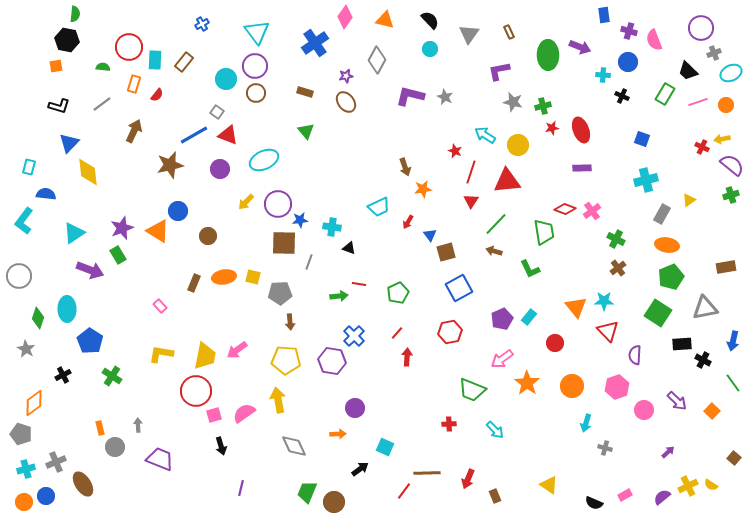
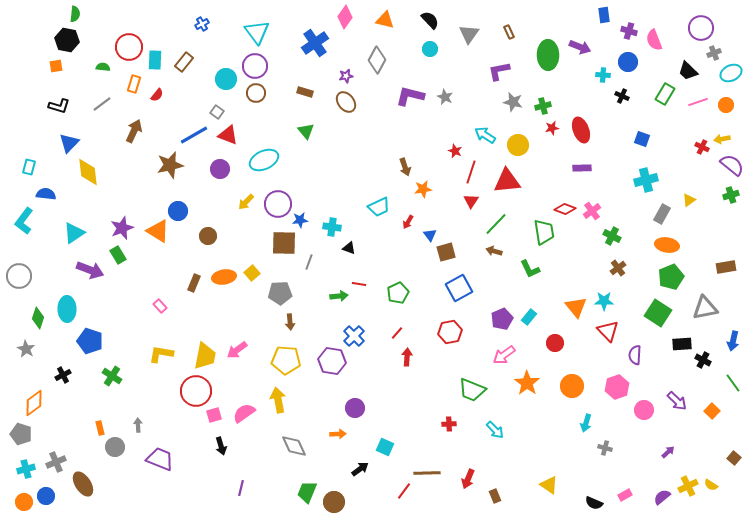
green cross at (616, 239): moved 4 px left, 3 px up
yellow square at (253, 277): moved 1 px left, 4 px up; rotated 35 degrees clockwise
blue pentagon at (90, 341): rotated 15 degrees counterclockwise
pink arrow at (502, 359): moved 2 px right, 4 px up
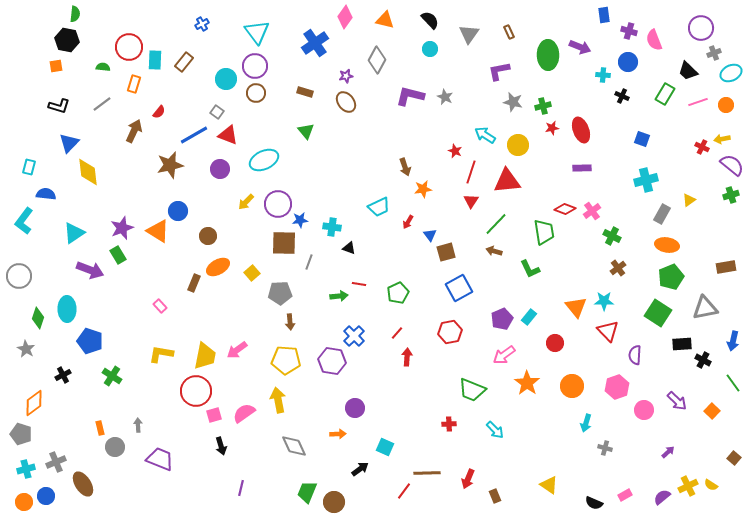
red semicircle at (157, 95): moved 2 px right, 17 px down
orange ellipse at (224, 277): moved 6 px left, 10 px up; rotated 20 degrees counterclockwise
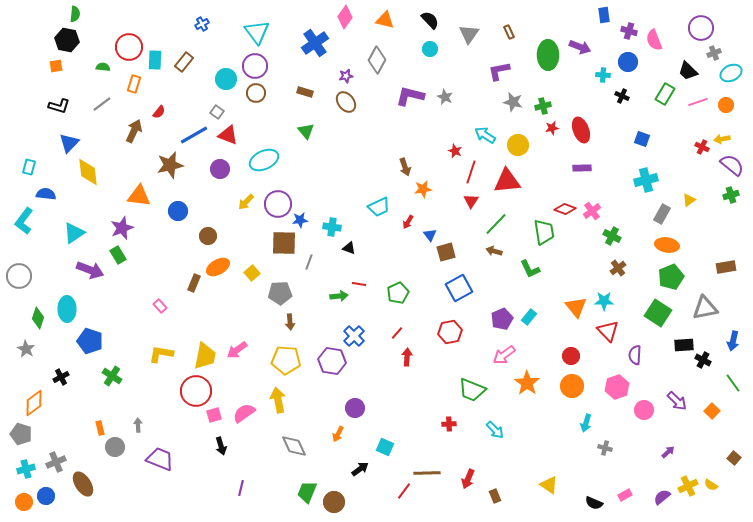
orange triangle at (158, 231): moved 19 px left, 35 px up; rotated 25 degrees counterclockwise
red circle at (555, 343): moved 16 px right, 13 px down
black rectangle at (682, 344): moved 2 px right, 1 px down
black cross at (63, 375): moved 2 px left, 2 px down
orange arrow at (338, 434): rotated 119 degrees clockwise
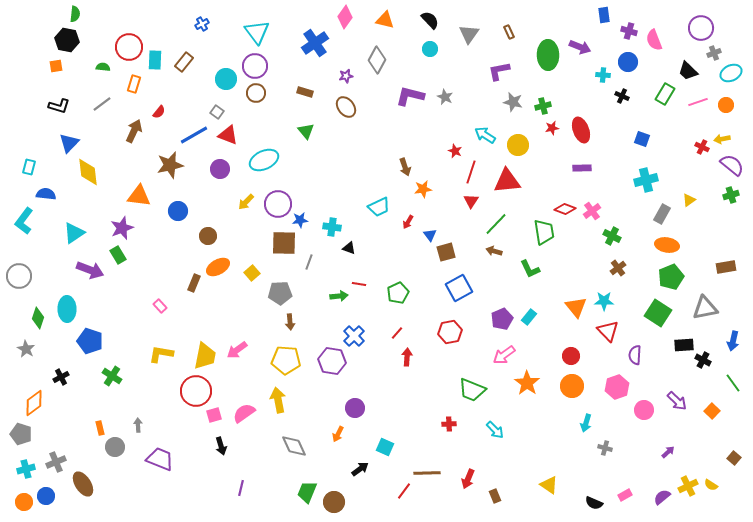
brown ellipse at (346, 102): moved 5 px down
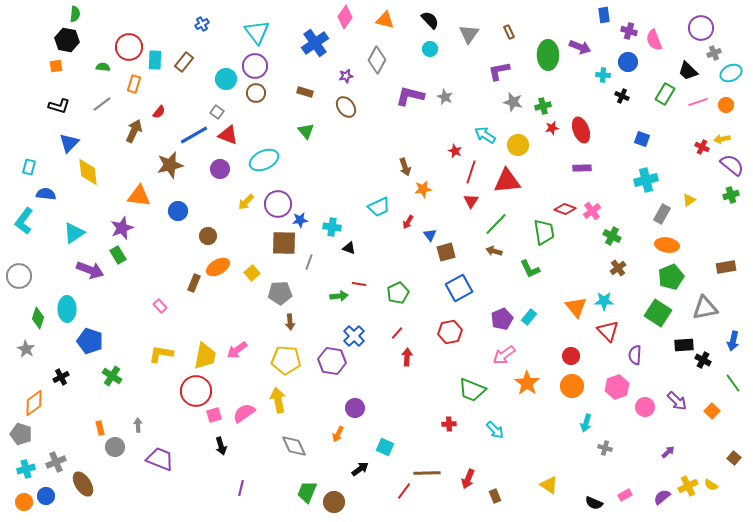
pink circle at (644, 410): moved 1 px right, 3 px up
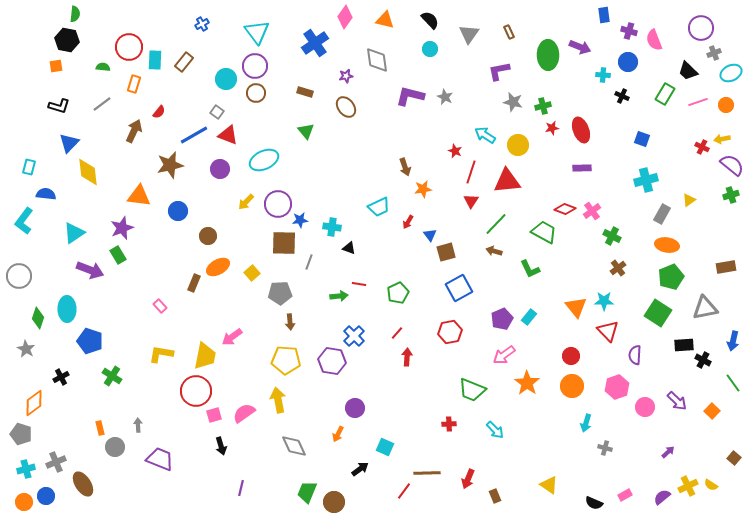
gray diamond at (377, 60): rotated 36 degrees counterclockwise
green trapezoid at (544, 232): rotated 52 degrees counterclockwise
pink arrow at (237, 350): moved 5 px left, 13 px up
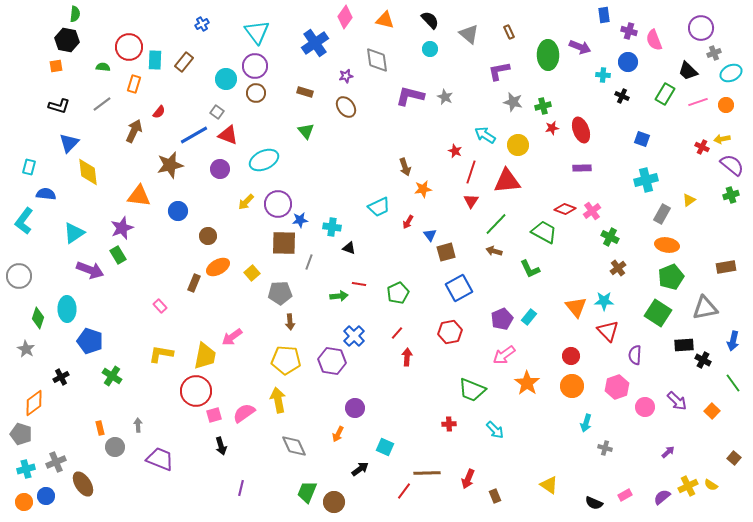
gray triangle at (469, 34): rotated 25 degrees counterclockwise
green cross at (612, 236): moved 2 px left, 1 px down
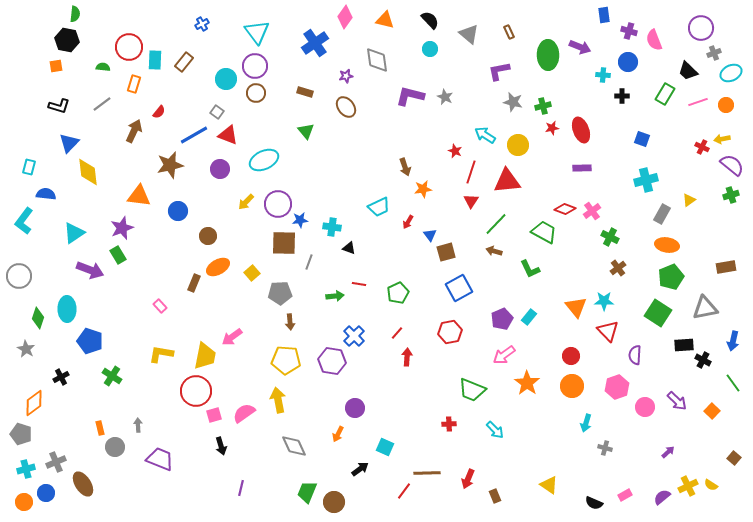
black cross at (622, 96): rotated 24 degrees counterclockwise
green arrow at (339, 296): moved 4 px left
blue circle at (46, 496): moved 3 px up
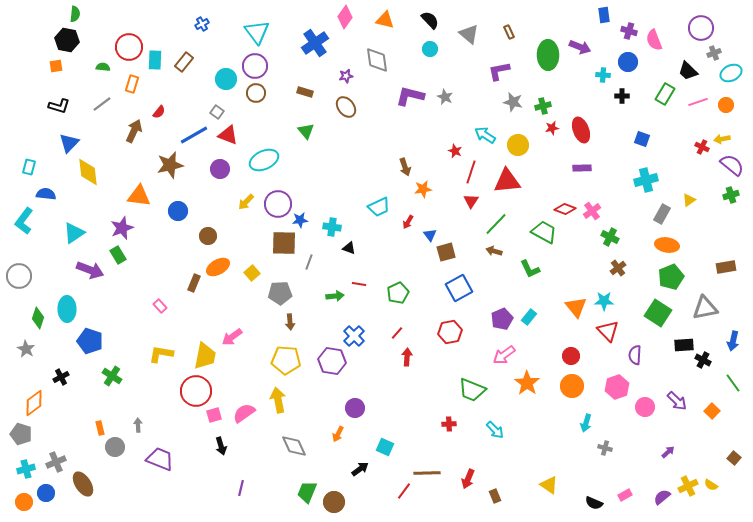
orange rectangle at (134, 84): moved 2 px left
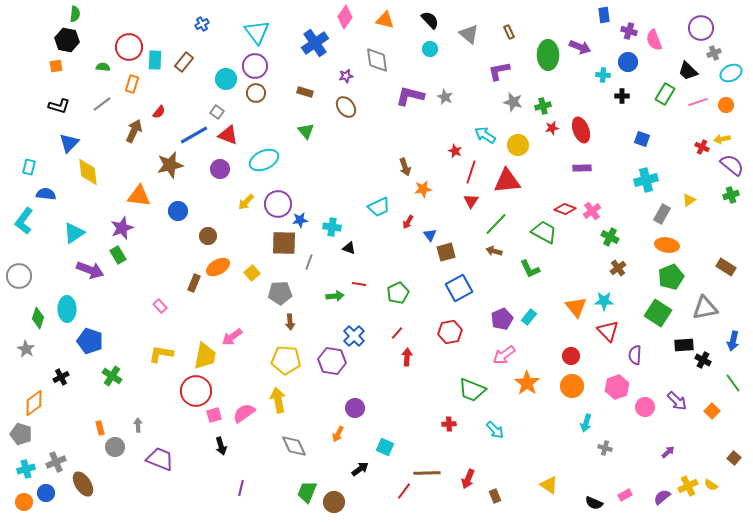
brown rectangle at (726, 267): rotated 42 degrees clockwise
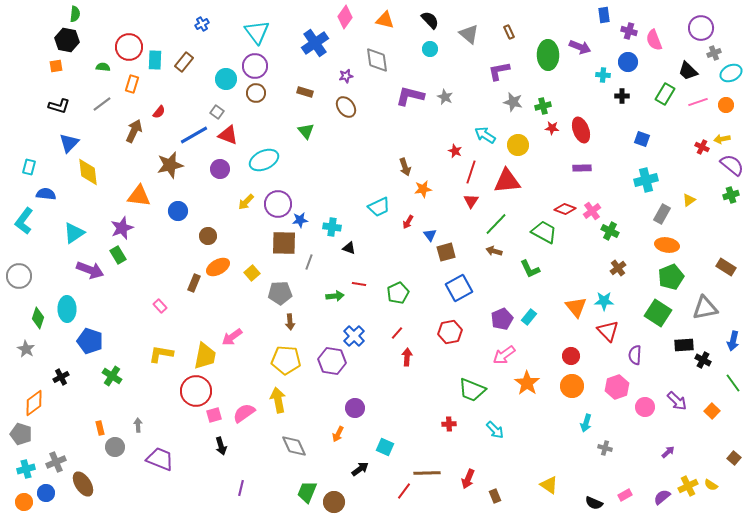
red star at (552, 128): rotated 16 degrees clockwise
green cross at (610, 237): moved 6 px up
